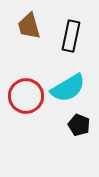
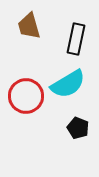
black rectangle: moved 5 px right, 3 px down
cyan semicircle: moved 4 px up
black pentagon: moved 1 px left, 3 px down
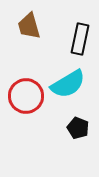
black rectangle: moved 4 px right
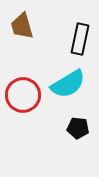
brown trapezoid: moved 7 px left
red circle: moved 3 px left, 1 px up
black pentagon: rotated 15 degrees counterclockwise
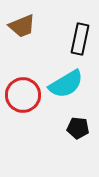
brown trapezoid: rotated 96 degrees counterclockwise
cyan semicircle: moved 2 px left
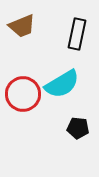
black rectangle: moved 3 px left, 5 px up
cyan semicircle: moved 4 px left
red circle: moved 1 px up
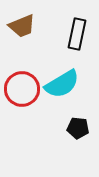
red circle: moved 1 px left, 5 px up
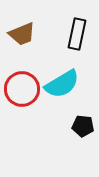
brown trapezoid: moved 8 px down
black pentagon: moved 5 px right, 2 px up
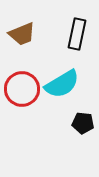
black pentagon: moved 3 px up
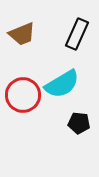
black rectangle: rotated 12 degrees clockwise
red circle: moved 1 px right, 6 px down
black pentagon: moved 4 px left
